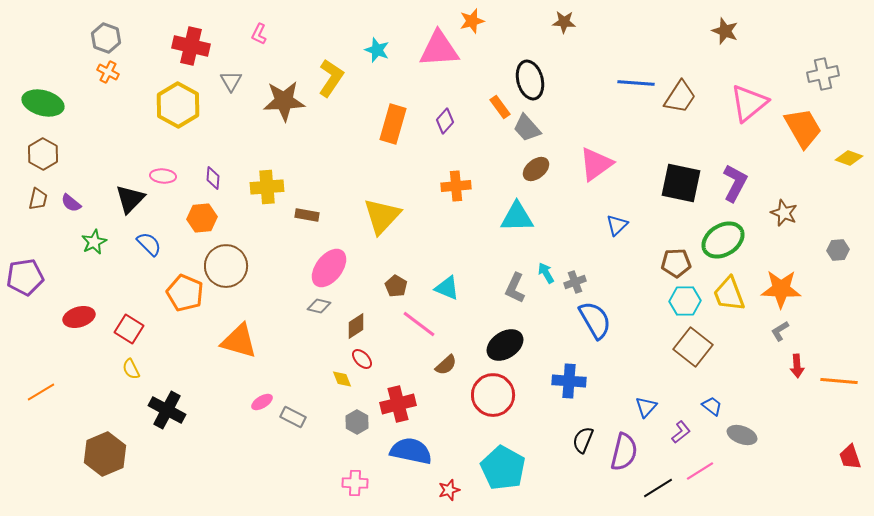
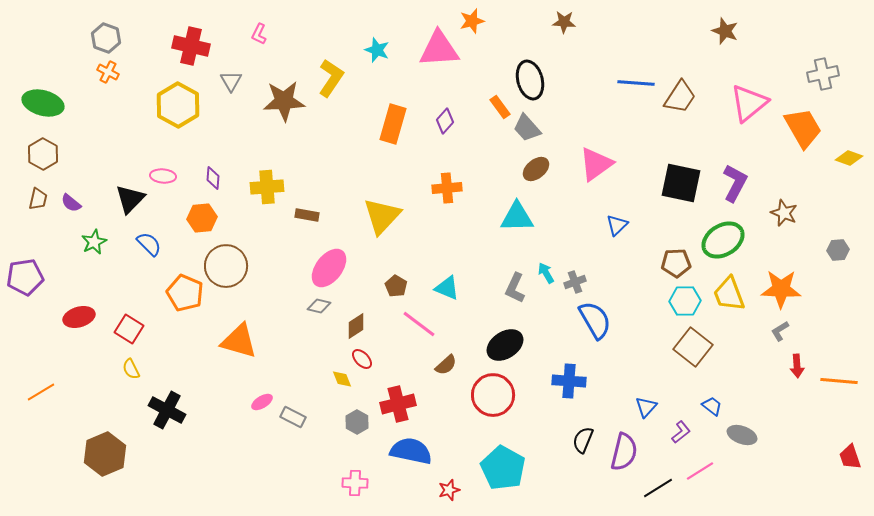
orange cross at (456, 186): moved 9 px left, 2 px down
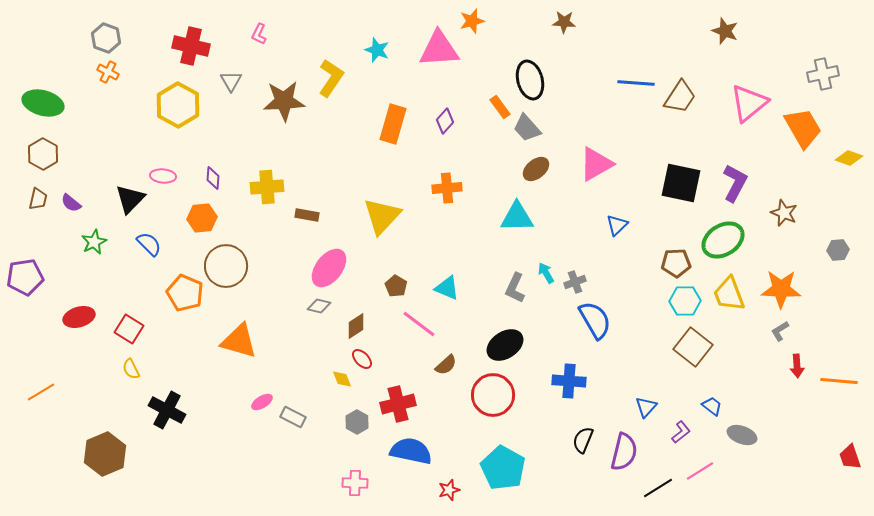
pink triangle at (596, 164): rotated 6 degrees clockwise
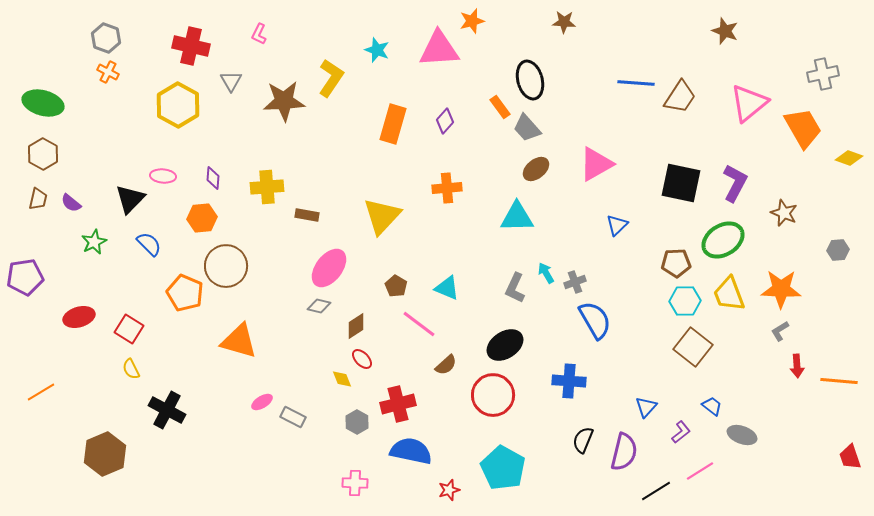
black line at (658, 488): moved 2 px left, 3 px down
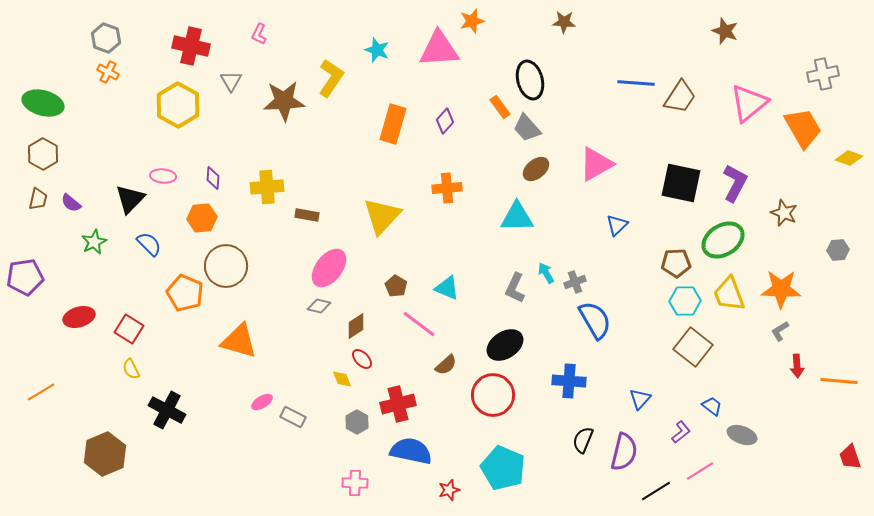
blue triangle at (646, 407): moved 6 px left, 8 px up
cyan pentagon at (503, 468): rotated 6 degrees counterclockwise
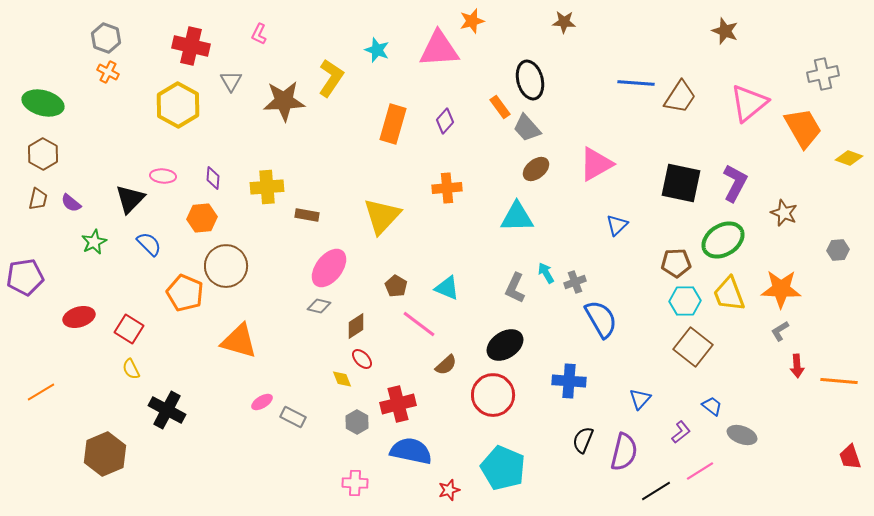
blue semicircle at (595, 320): moved 6 px right, 1 px up
